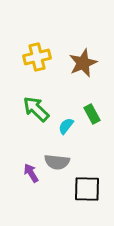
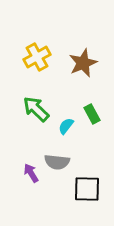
yellow cross: rotated 16 degrees counterclockwise
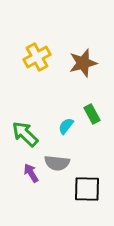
brown star: rotated 8 degrees clockwise
green arrow: moved 11 px left, 25 px down
gray semicircle: moved 1 px down
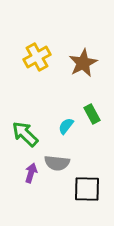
brown star: rotated 12 degrees counterclockwise
purple arrow: rotated 48 degrees clockwise
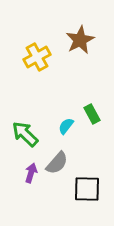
brown star: moved 3 px left, 23 px up
gray semicircle: rotated 55 degrees counterclockwise
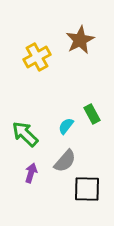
gray semicircle: moved 8 px right, 2 px up
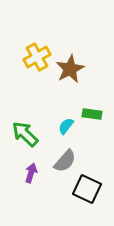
brown star: moved 10 px left, 29 px down
green rectangle: rotated 54 degrees counterclockwise
black square: rotated 24 degrees clockwise
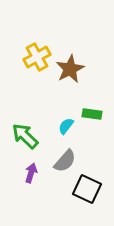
green arrow: moved 2 px down
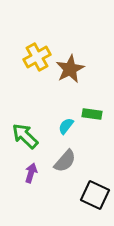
black square: moved 8 px right, 6 px down
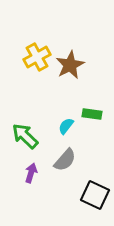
brown star: moved 4 px up
gray semicircle: moved 1 px up
